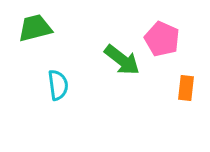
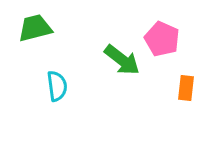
cyan semicircle: moved 1 px left, 1 px down
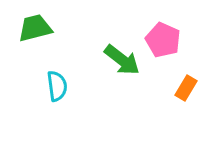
pink pentagon: moved 1 px right, 1 px down
orange rectangle: rotated 25 degrees clockwise
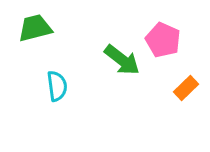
orange rectangle: rotated 15 degrees clockwise
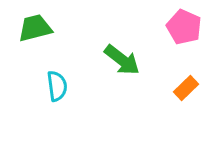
pink pentagon: moved 21 px right, 13 px up
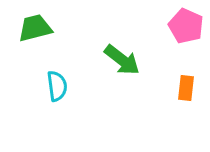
pink pentagon: moved 2 px right, 1 px up
orange rectangle: rotated 40 degrees counterclockwise
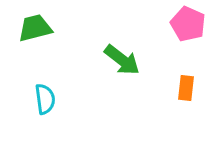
pink pentagon: moved 2 px right, 2 px up
cyan semicircle: moved 12 px left, 13 px down
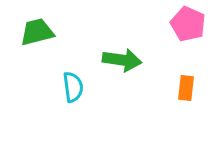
green trapezoid: moved 2 px right, 4 px down
green arrow: rotated 30 degrees counterclockwise
cyan semicircle: moved 28 px right, 12 px up
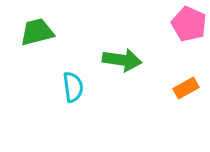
pink pentagon: moved 1 px right
orange rectangle: rotated 55 degrees clockwise
